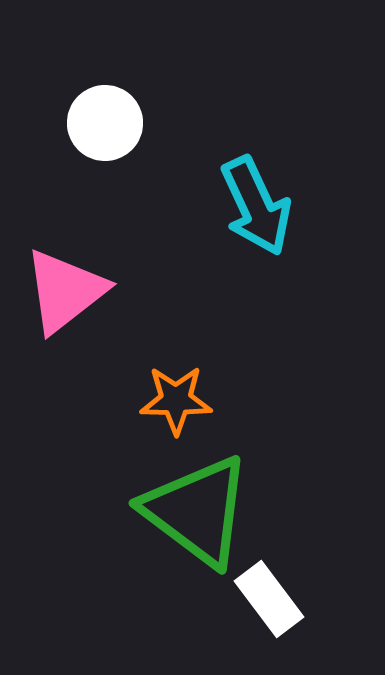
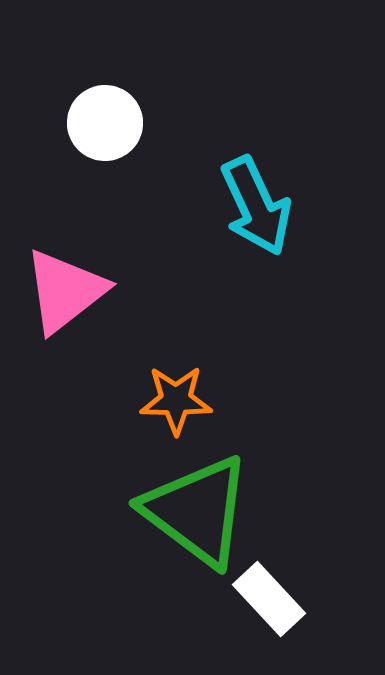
white rectangle: rotated 6 degrees counterclockwise
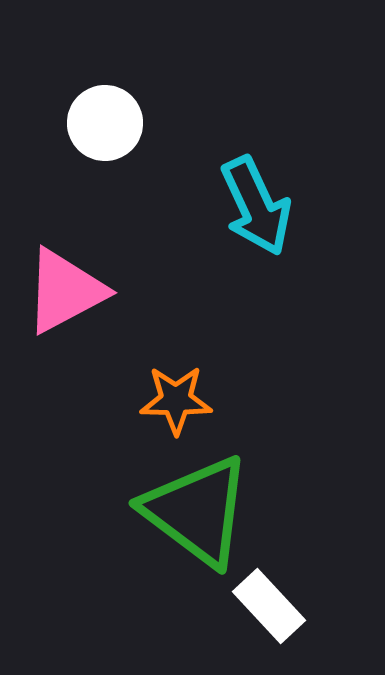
pink triangle: rotated 10 degrees clockwise
white rectangle: moved 7 px down
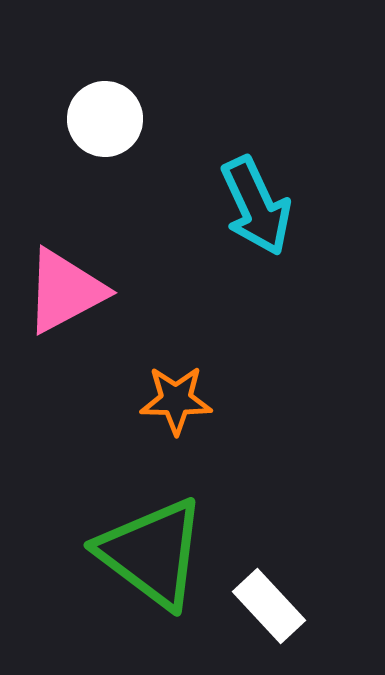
white circle: moved 4 px up
green triangle: moved 45 px left, 42 px down
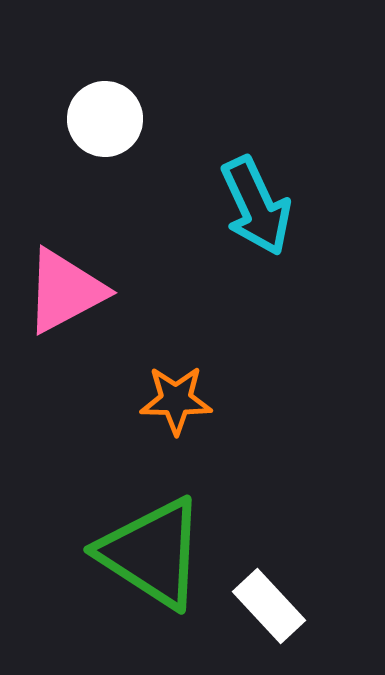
green triangle: rotated 4 degrees counterclockwise
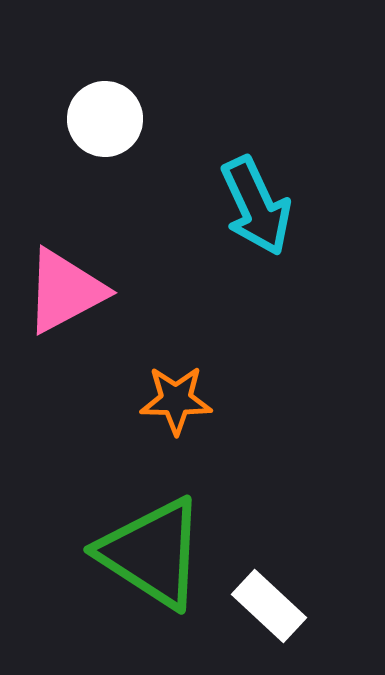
white rectangle: rotated 4 degrees counterclockwise
